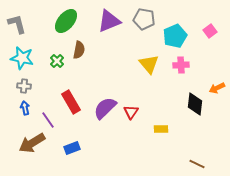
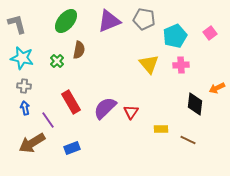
pink square: moved 2 px down
brown line: moved 9 px left, 24 px up
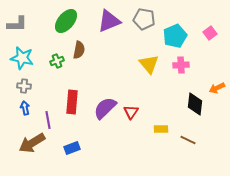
gray L-shape: rotated 105 degrees clockwise
green cross: rotated 24 degrees clockwise
red rectangle: moved 1 px right; rotated 35 degrees clockwise
purple line: rotated 24 degrees clockwise
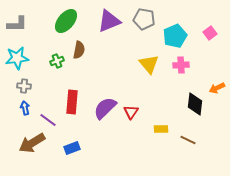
cyan star: moved 5 px left; rotated 20 degrees counterclockwise
purple line: rotated 42 degrees counterclockwise
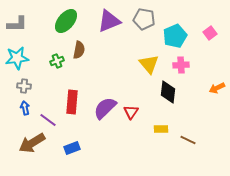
black diamond: moved 27 px left, 12 px up
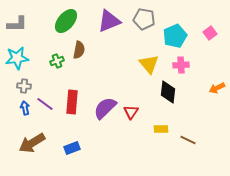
purple line: moved 3 px left, 16 px up
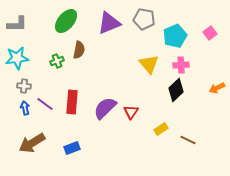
purple triangle: moved 2 px down
black diamond: moved 8 px right, 2 px up; rotated 40 degrees clockwise
yellow rectangle: rotated 32 degrees counterclockwise
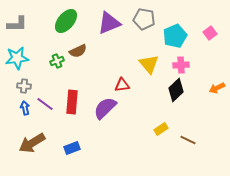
brown semicircle: moved 1 px left, 1 px down; rotated 54 degrees clockwise
red triangle: moved 9 px left, 27 px up; rotated 49 degrees clockwise
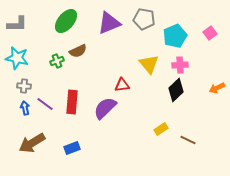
cyan star: rotated 20 degrees clockwise
pink cross: moved 1 px left
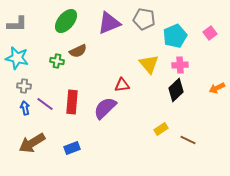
green cross: rotated 32 degrees clockwise
